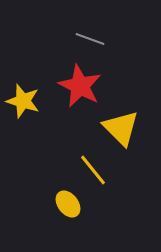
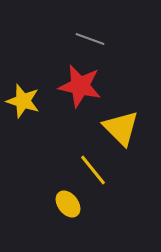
red star: rotated 15 degrees counterclockwise
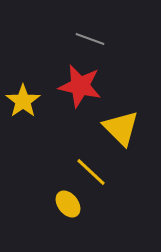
yellow star: rotated 20 degrees clockwise
yellow line: moved 2 px left, 2 px down; rotated 8 degrees counterclockwise
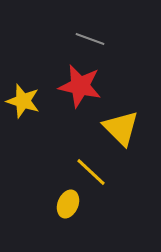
yellow star: rotated 20 degrees counterclockwise
yellow ellipse: rotated 60 degrees clockwise
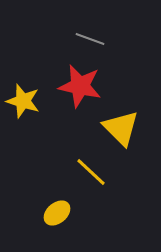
yellow ellipse: moved 11 px left, 9 px down; rotated 28 degrees clockwise
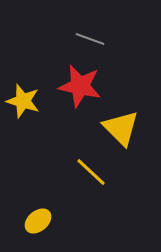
yellow ellipse: moved 19 px left, 8 px down
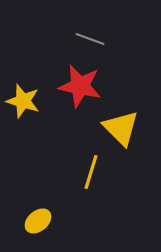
yellow line: rotated 64 degrees clockwise
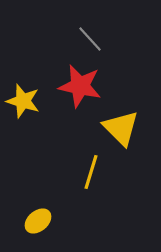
gray line: rotated 28 degrees clockwise
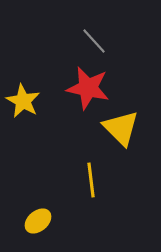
gray line: moved 4 px right, 2 px down
red star: moved 8 px right, 2 px down
yellow star: rotated 12 degrees clockwise
yellow line: moved 8 px down; rotated 24 degrees counterclockwise
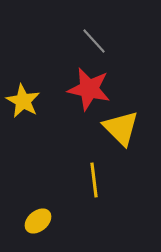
red star: moved 1 px right, 1 px down
yellow line: moved 3 px right
